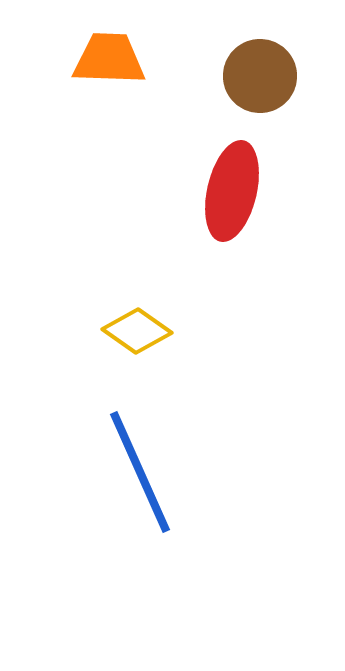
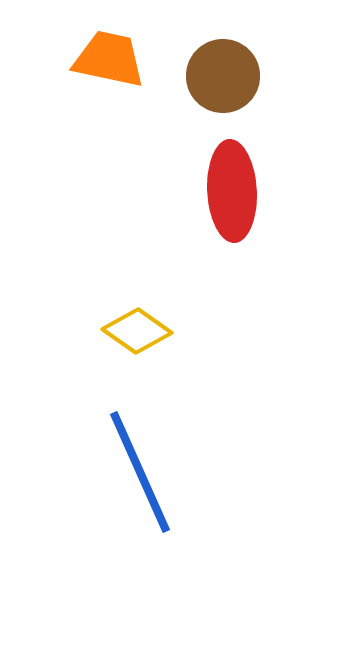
orange trapezoid: rotated 10 degrees clockwise
brown circle: moved 37 px left
red ellipse: rotated 16 degrees counterclockwise
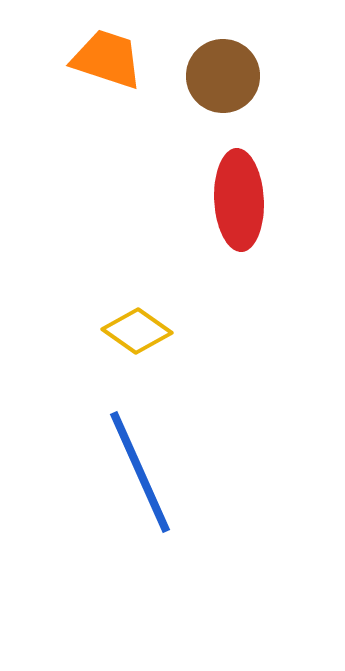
orange trapezoid: moved 2 px left; rotated 6 degrees clockwise
red ellipse: moved 7 px right, 9 px down
